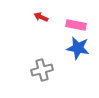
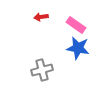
red arrow: rotated 32 degrees counterclockwise
pink rectangle: rotated 24 degrees clockwise
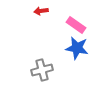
red arrow: moved 6 px up
blue star: moved 1 px left
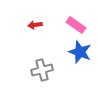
red arrow: moved 6 px left, 14 px down
blue star: moved 3 px right, 4 px down; rotated 10 degrees clockwise
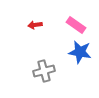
blue star: rotated 10 degrees counterclockwise
gray cross: moved 2 px right, 1 px down
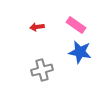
red arrow: moved 2 px right, 2 px down
gray cross: moved 2 px left, 1 px up
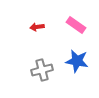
blue star: moved 3 px left, 9 px down
